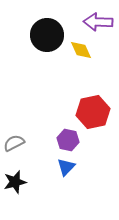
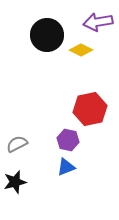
purple arrow: rotated 12 degrees counterclockwise
yellow diamond: rotated 40 degrees counterclockwise
red hexagon: moved 3 px left, 3 px up
gray semicircle: moved 3 px right, 1 px down
blue triangle: rotated 24 degrees clockwise
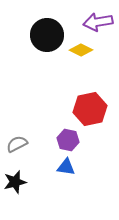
blue triangle: rotated 30 degrees clockwise
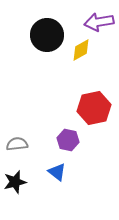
purple arrow: moved 1 px right
yellow diamond: rotated 55 degrees counterclockwise
red hexagon: moved 4 px right, 1 px up
gray semicircle: rotated 20 degrees clockwise
blue triangle: moved 9 px left, 5 px down; rotated 30 degrees clockwise
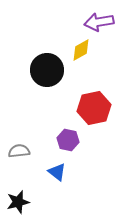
black circle: moved 35 px down
gray semicircle: moved 2 px right, 7 px down
black star: moved 3 px right, 20 px down
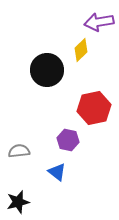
yellow diamond: rotated 15 degrees counterclockwise
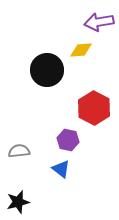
yellow diamond: rotated 40 degrees clockwise
red hexagon: rotated 20 degrees counterclockwise
blue triangle: moved 4 px right, 3 px up
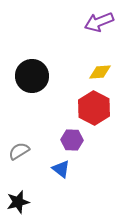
purple arrow: rotated 12 degrees counterclockwise
yellow diamond: moved 19 px right, 22 px down
black circle: moved 15 px left, 6 px down
purple hexagon: moved 4 px right; rotated 10 degrees counterclockwise
gray semicircle: rotated 25 degrees counterclockwise
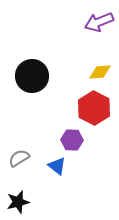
gray semicircle: moved 7 px down
blue triangle: moved 4 px left, 3 px up
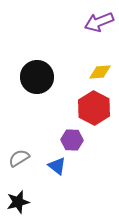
black circle: moved 5 px right, 1 px down
